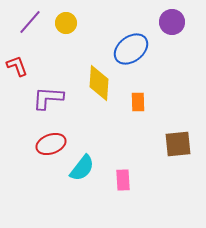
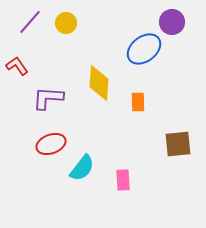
blue ellipse: moved 13 px right
red L-shape: rotated 15 degrees counterclockwise
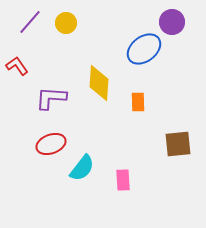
purple L-shape: moved 3 px right
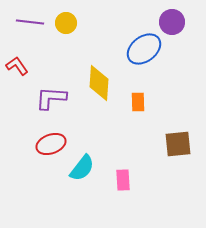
purple line: rotated 56 degrees clockwise
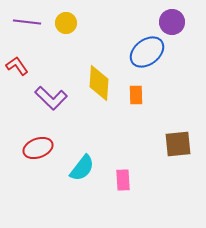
purple line: moved 3 px left
blue ellipse: moved 3 px right, 3 px down
purple L-shape: rotated 140 degrees counterclockwise
orange rectangle: moved 2 px left, 7 px up
red ellipse: moved 13 px left, 4 px down
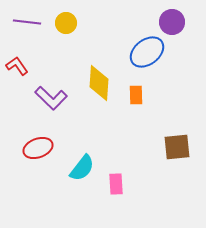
brown square: moved 1 px left, 3 px down
pink rectangle: moved 7 px left, 4 px down
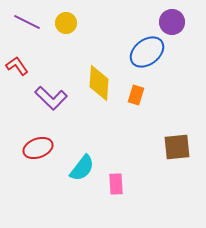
purple line: rotated 20 degrees clockwise
orange rectangle: rotated 18 degrees clockwise
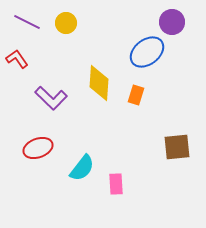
red L-shape: moved 7 px up
